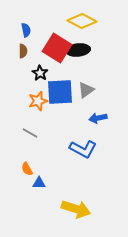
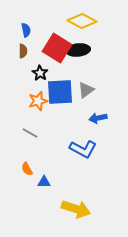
blue triangle: moved 5 px right, 1 px up
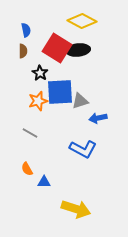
gray triangle: moved 6 px left, 11 px down; rotated 18 degrees clockwise
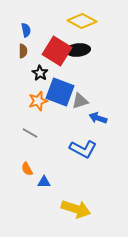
red square: moved 3 px down
blue square: rotated 24 degrees clockwise
blue arrow: rotated 30 degrees clockwise
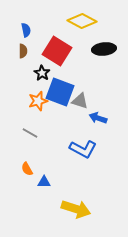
black ellipse: moved 26 px right, 1 px up
black star: moved 2 px right
gray triangle: rotated 36 degrees clockwise
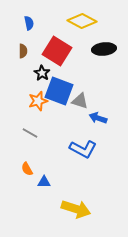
blue semicircle: moved 3 px right, 7 px up
blue square: moved 1 px left, 1 px up
